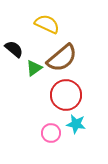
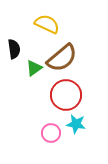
black semicircle: rotated 42 degrees clockwise
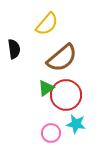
yellow semicircle: rotated 105 degrees clockwise
green triangle: moved 12 px right, 20 px down
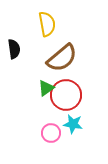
yellow semicircle: rotated 50 degrees counterclockwise
cyan star: moved 3 px left
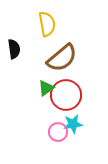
cyan star: rotated 18 degrees counterclockwise
pink circle: moved 7 px right, 1 px up
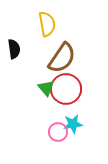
brown semicircle: rotated 16 degrees counterclockwise
green triangle: rotated 36 degrees counterclockwise
red circle: moved 6 px up
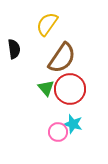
yellow semicircle: rotated 135 degrees counterclockwise
red circle: moved 4 px right
cyan star: rotated 24 degrees clockwise
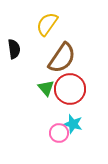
pink circle: moved 1 px right, 1 px down
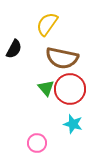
black semicircle: rotated 36 degrees clockwise
brown semicircle: rotated 68 degrees clockwise
pink circle: moved 22 px left, 10 px down
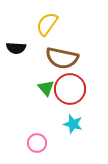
black semicircle: moved 2 px right, 1 px up; rotated 66 degrees clockwise
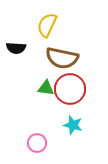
yellow semicircle: moved 1 px down; rotated 10 degrees counterclockwise
green triangle: rotated 42 degrees counterclockwise
cyan star: moved 1 px down
